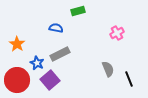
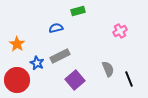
blue semicircle: rotated 24 degrees counterclockwise
pink cross: moved 3 px right, 2 px up
gray rectangle: moved 2 px down
purple square: moved 25 px right
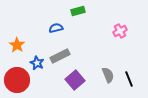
orange star: moved 1 px down
gray semicircle: moved 6 px down
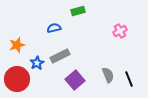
blue semicircle: moved 2 px left
orange star: rotated 21 degrees clockwise
blue star: rotated 16 degrees clockwise
red circle: moved 1 px up
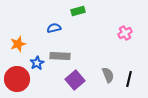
pink cross: moved 5 px right, 2 px down
orange star: moved 1 px right, 1 px up
gray rectangle: rotated 30 degrees clockwise
black line: rotated 35 degrees clockwise
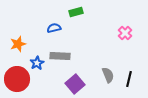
green rectangle: moved 2 px left, 1 px down
pink cross: rotated 16 degrees counterclockwise
purple square: moved 4 px down
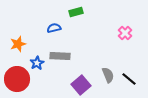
black line: rotated 63 degrees counterclockwise
purple square: moved 6 px right, 1 px down
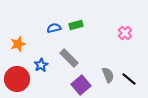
green rectangle: moved 13 px down
gray rectangle: moved 9 px right, 2 px down; rotated 42 degrees clockwise
blue star: moved 4 px right, 2 px down
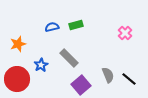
blue semicircle: moved 2 px left, 1 px up
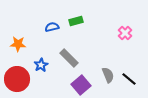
green rectangle: moved 4 px up
orange star: rotated 21 degrees clockwise
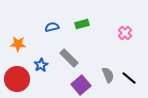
green rectangle: moved 6 px right, 3 px down
black line: moved 1 px up
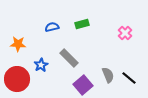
purple square: moved 2 px right
